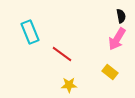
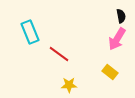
red line: moved 3 px left
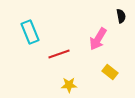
pink arrow: moved 19 px left
red line: rotated 55 degrees counterclockwise
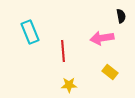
pink arrow: moved 4 px right, 1 px up; rotated 50 degrees clockwise
red line: moved 4 px right, 3 px up; rotated 75 degrees counterclockwise
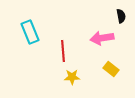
yellow rectangle: moved 1 px right, 3 px up
yellow star: moved 3 px right, 8 px up
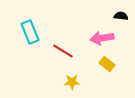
black semicircle: rotated 72 degrees counterclockwise
red line: rotated 55 degrees counterclockwise
yellow rectangle: moved 4 px left, 5 px up
yellow star: moved 5 px down
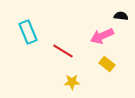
cyan rectangle: moved 2 px left
pink arrow: moved 2 px up; rotated 15 degrees counterclockwise
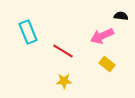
yellow star: moved 8 px left, 1 px up
